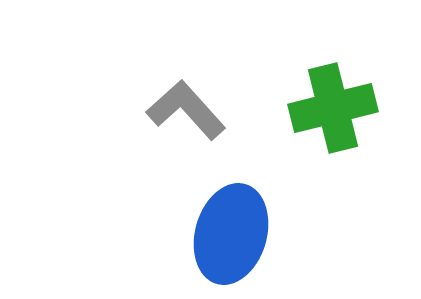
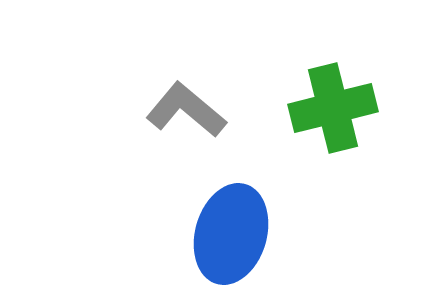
gray L-shape: rotated 8 degrees counterclockwise
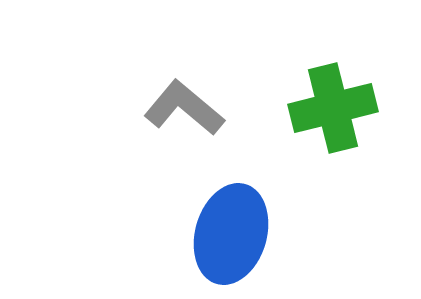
gray L-shape: moved 2 px left, 2 px up
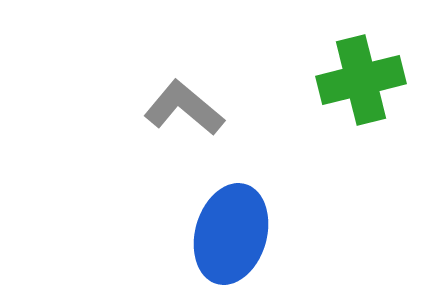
green cross: moved 28 px right, 28 px up
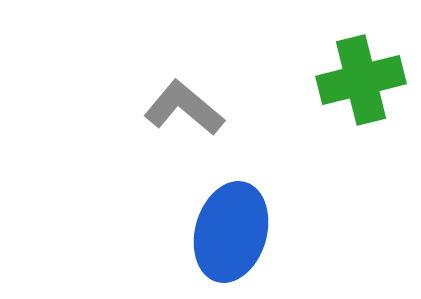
blue ellipse: moved 2 px up
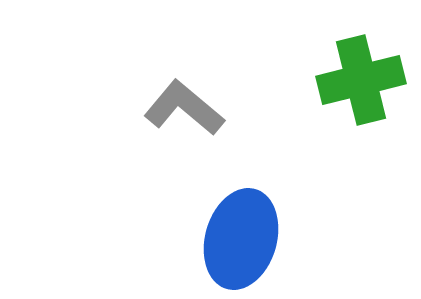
blue ellipse: moved 10 px right, 7 px down
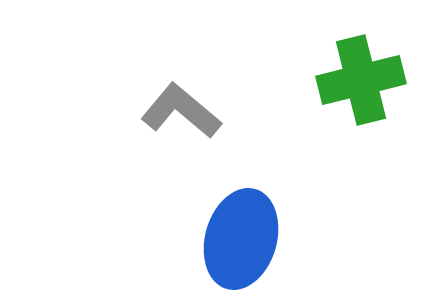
gray L-shape: moved 3 px left, 3 px down
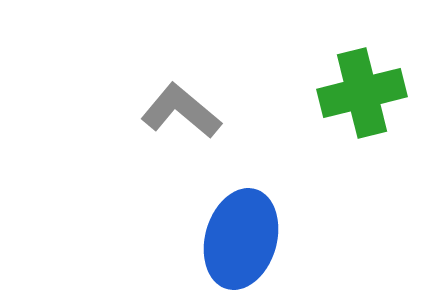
green cross: moved 1 px right, 13 px down
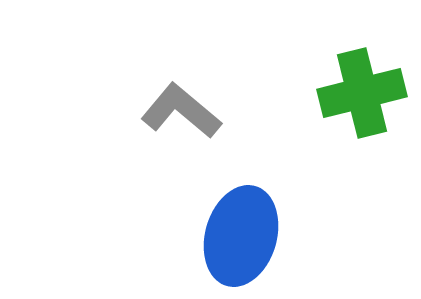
blue ellipse: moved 3 px up
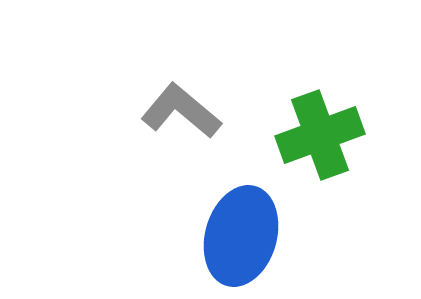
green cross: moved 42 px left, 42 px down; rotated 6 degrees counterclockwise
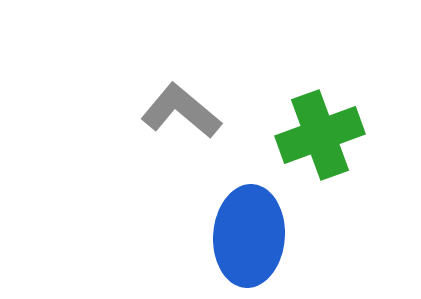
blue ellipse: moved 8 px right; rotated 12 degrees counterclockwise
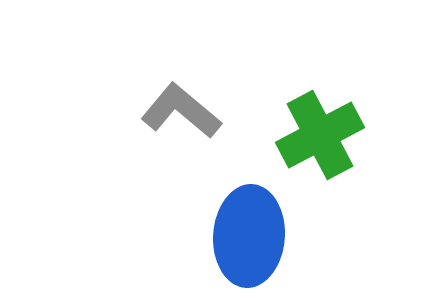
green cross: rotated 8 degrees counterclockwise
